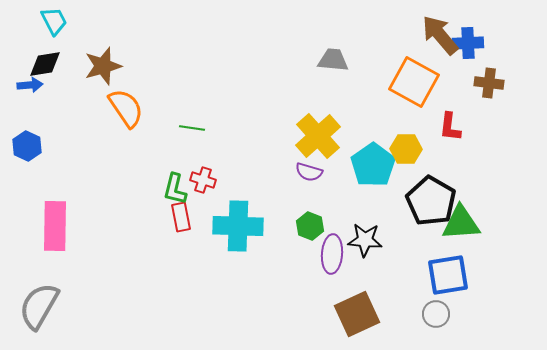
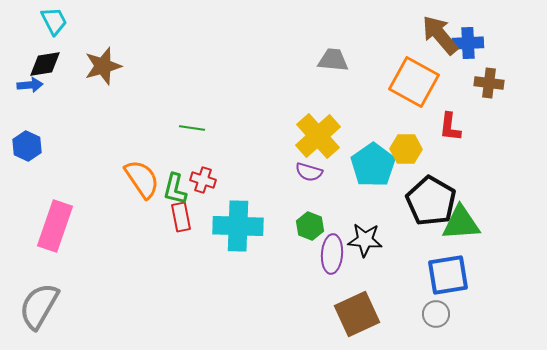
orange semicircle: moved 16 px right, 71 px down
pink rectangle: rotated 18 degrees clockwise
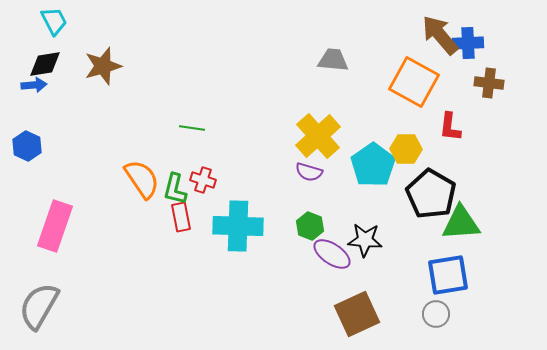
blue arrow: moved 4 px right
black pentagon: moved 7 px up
purple ellipse: rotated 60 degrees counterclockwise
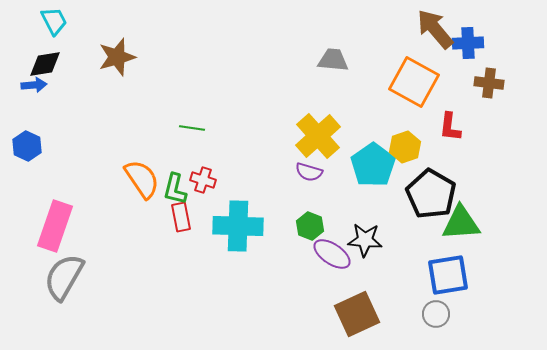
brown arrow: moved 5 px left, 6 px up
brown star: moved 14 px right, 9 px up
yellow hexagon: moved 1 px left, 2 px up; rotated 20 degrees counterclockwise
gray semicircle: moved 25 px right, 29 px up
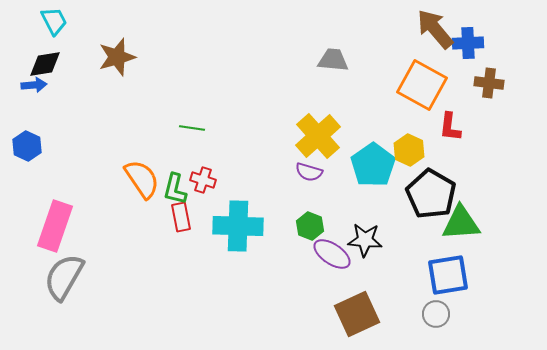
orange square: moved 8 px right, 3 px down
yellow hexagon: moved 4 px right, 3 px down; rotated 16 degrees counterclockwise
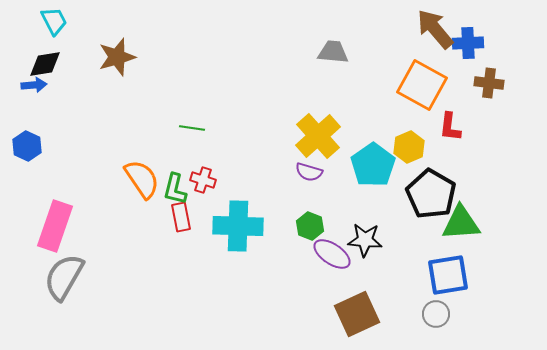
gray trapezoid: moved 8 px up
yellow hexagon: moved 3 px up; rotated 12 degrees clockwise
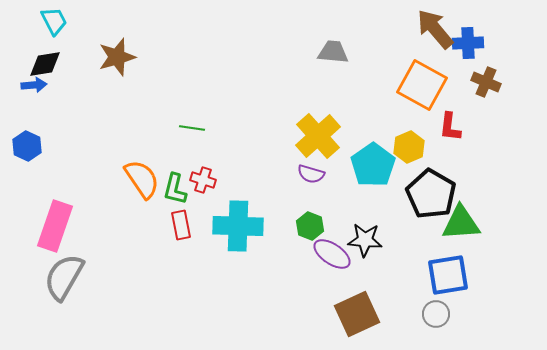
brown cross: moved 3 px left, 1 px up; rotated 16 degrees clockwise
purple semicircle: moved 2 px right, 2 px down
red rectangle: moved 8 px down
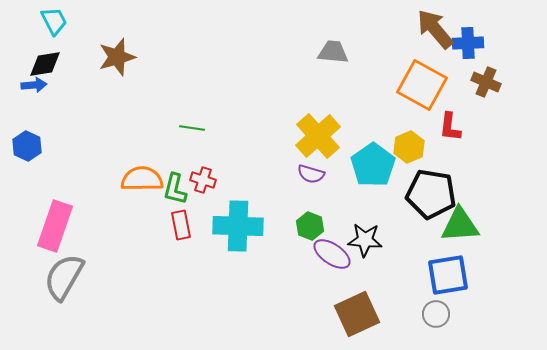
orange semicircle: rotated 57 degrees counterclockwise
black pentagon: rotated 21 degrees counterclockwise
green triangle: moved 1 px left, 2 px down
